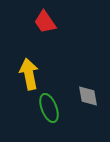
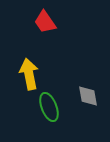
green ellipse: moved 1 px up
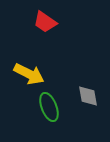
red trapezoid: rotated 20 degrees counterclockwise
yellow arrow: rotated 128 degrees clockwise
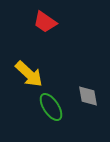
yellow arrow: rotated 16 degrees clockwise
green ellipse: moved 2 px right; rotated 12 degrees counterclockwise
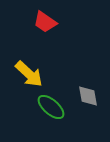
green ellipse: rotated 16 degrees counterclockwise
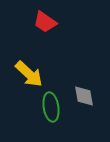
gray diamond: moved 4 px left
green ellipse: rotated 40 degrees clockwise
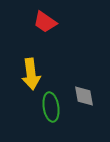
yellow arrow: moved 2 px right; rotated 40 degrees clockwise
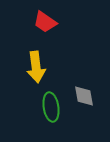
yellow arrow: moved 5 px right, 7 px up
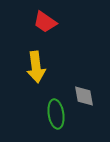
green ellipse: moved 5 px right, 7 px down
